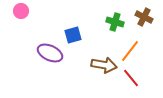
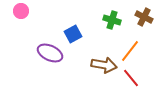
green cross: moved 3 px left, 2 px up
blue square: moved 1 px up; rotated 12 degrees counterclockwise
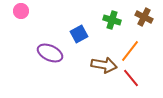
blue square: moved 6 px right
